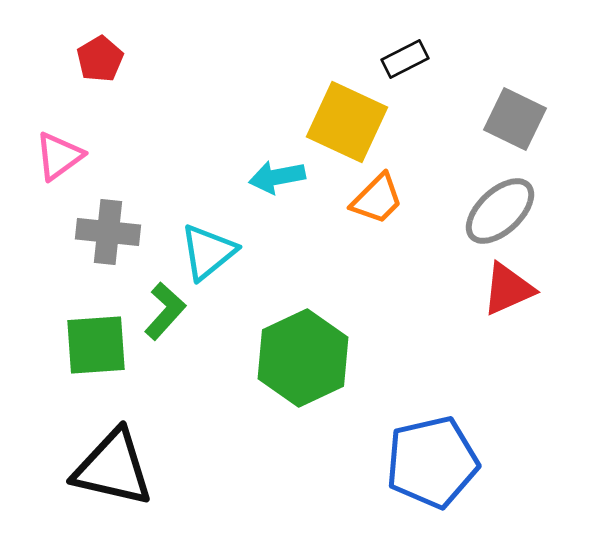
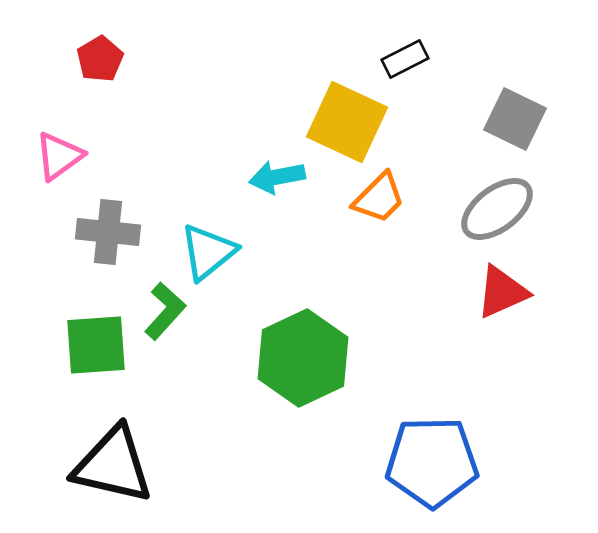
orange trapezoid: moved 2 px right, 1 px up
gray ellipse: moved 3 px left, 2 px up; rotated 6 degrees clockwise
red triangle: moved 6 px left, 3 px down
blue pentagon: rotated 12 degrees clockwise
black triangle: moved 3 px up
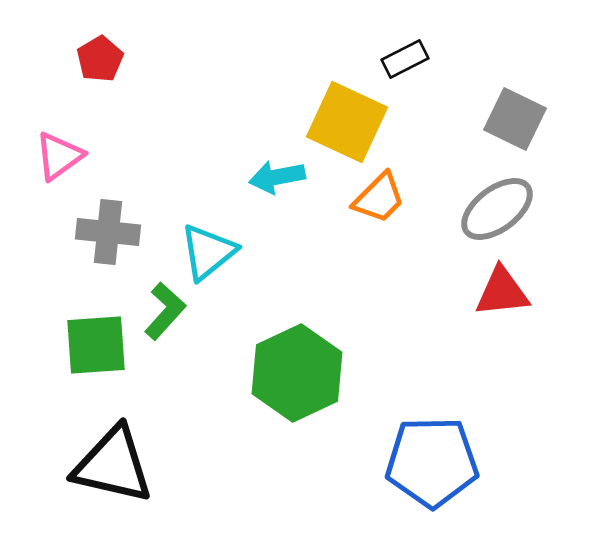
red triangle: rotated 18 degrees clockwise
green hexagon: moved 6 px left, 15 px down
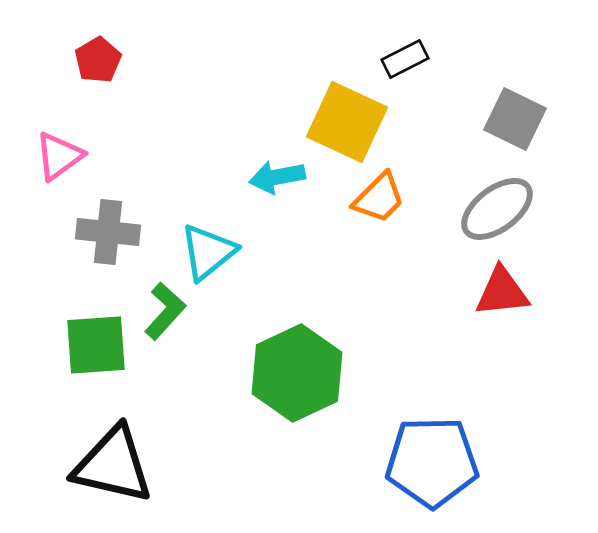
red pentagon: moved 2 px left, 1 px down
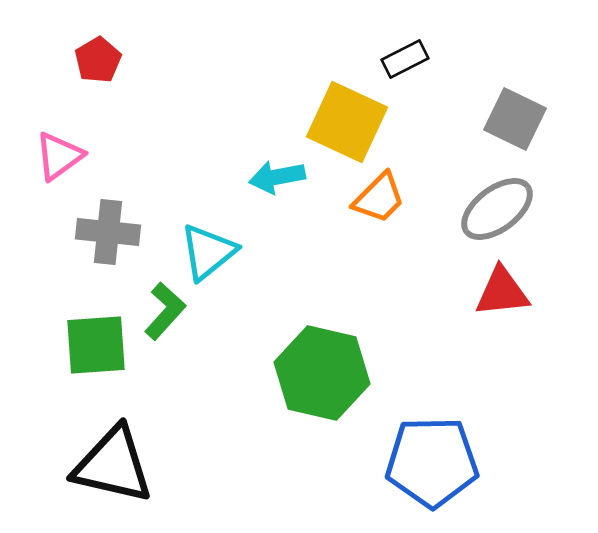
green hexagon: moved 25 px right; rotated 22 degrees counterclockwise
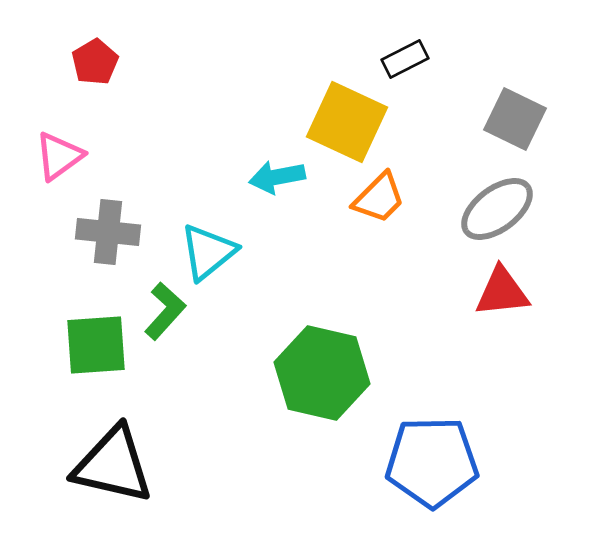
red pentagon: moved 3 px left, 2 px down
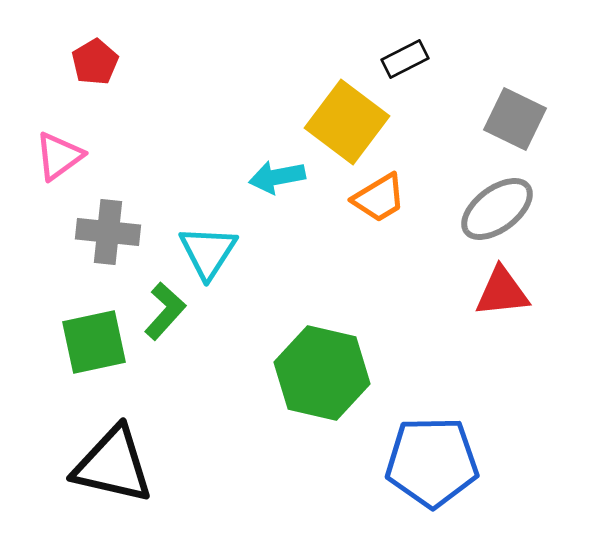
yellow square: rotated 12 degrees clockwise
orange trapezoid: rotated 14 degrees clockwise
cyan triangle: rotated 18 degrees counterclockwise
green square: moved 2 px left, 3 px up; rotated 8 degrees counterclockwise
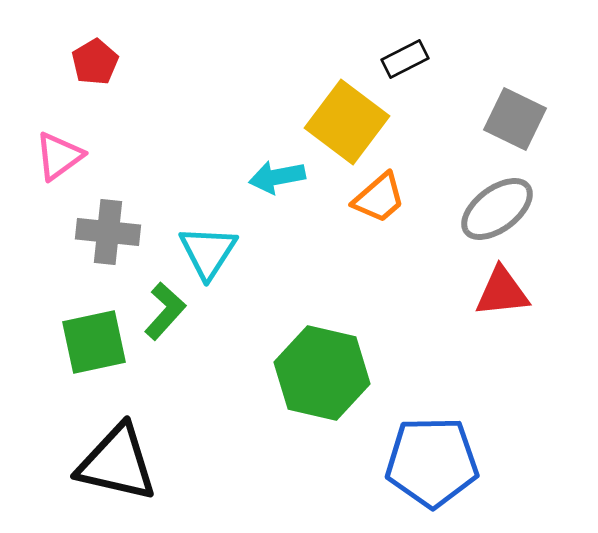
orange trapezoid: rotated 10 degrees counterclockwise
black triangle: moved 4 px right, 2 px up
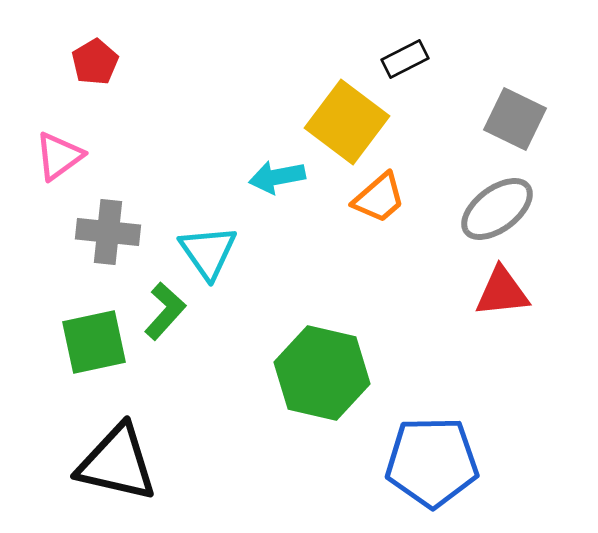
cyan triangle: rotated 8 degrees counterclockwise
